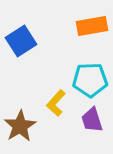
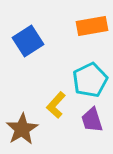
blue square: moved 7 px right
cyan pentagon: rotated 24 degrees counterclockwise
yellow L-shape: moved 2 px down
brown star: moved 2 px right, 3 px down
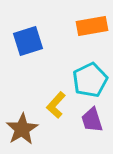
blue square: rotated 16 degrees clockwise
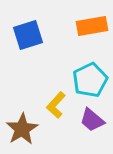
blue square: moved 6 px up
purple trapezoid: rotated 32 degrees counterclockwise
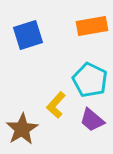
cyan pentagon: rotated 20 degrees counterclockwise
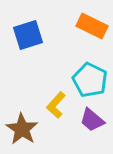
orange rectangle: rotated 36 degrees clockwise
brown star: rotated 8 degrees counterclockwise
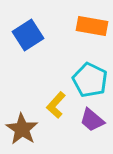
orange rectangle: rotated 16 degrees counterclockwise
blue square: rotated 16 degrees counterclockwise
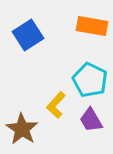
purple trapezoid: moved 1 px left; rotated 20 degrees clockwise
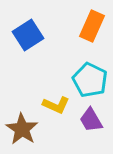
orange rectangle: rotated 76 degrees counterclockwise
yellow L-shape: rotated 108 degrees counterclockwise
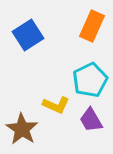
cyan pentagon: rotated 20 degrees clockwise
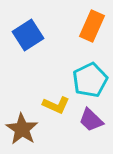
purple trapezoid: rotated 16 degrees counterclockwise
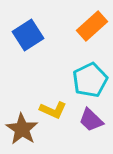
orange rectangle: rotated 24 degrees clockwise
yellow L-shape: moved 3 px left, 5 px down
